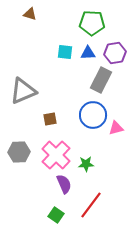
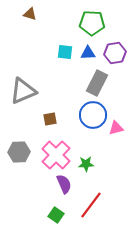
gray rectangle: moved 4 px left, 3 px down
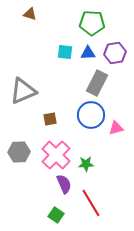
blue circle: moved 2 px left
red line: moved 2 px up; rotated 68 degrees counterclockwise
